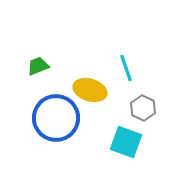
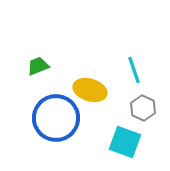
cyan line: moved 8 px right, 2 px down
cyan square: moved 1 px left
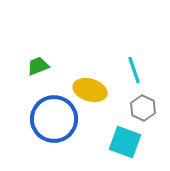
blue circle: moved 2 px left, 1 px down
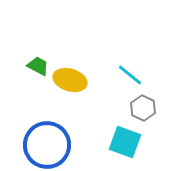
green trapezoid: rotated 50 degrees clockwise
cyan line: moved 4 px left, 5 px down; rotated 32 degrees counterclockwise
yellow ellipse: moved 20 px left, 10 px up
blue circle: moved 7 px left, 26 px down
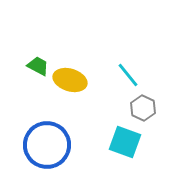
cyan line: moved 2 px left; rotated 12 degrees clockwise
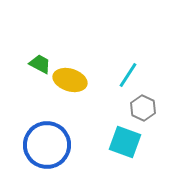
green trapezoid: moved 2 px right, 2 px up
cyan line: rotated 72 degrees clockwise
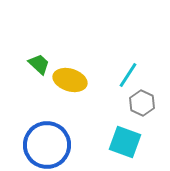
green trapezoid: moved 1 px left; rotated 15 degrees clockwise
gray hexagon: moved 1 px left, 5 px up
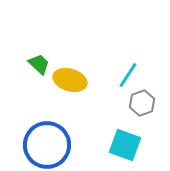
gray hexagon: rotated 15 degrees clockwise
cyan square: moved 3 px down
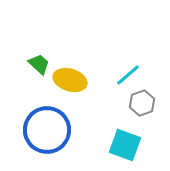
cyan line: rotated 16 degrees clockwise
blue circle: moved 15 px up
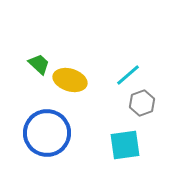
blue circle: moved 3 px down
cyan square: rotated 28 degrees counterclockwise
